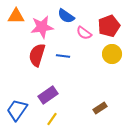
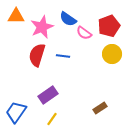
blue semicircle: moved 2 px right, 3 px down
pink star: rotated 15 degrees counterclockwise
blue trapezoid: moved 1 px left, 2 px down
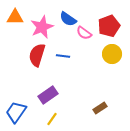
orange triangle: moved 1 px left, 1 px down
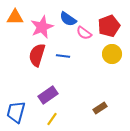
blue trapezoid: rotated 20 degrees counterclockwise
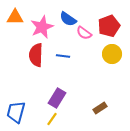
red semicircle: moved 1 px left; rotated 15 degrees counterclockwise
purple rectangle: moved 9 px right, 3 px down; rotated 24 degrees counterclockwise
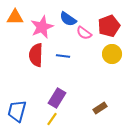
blue trapezoid: moved 1 px right, 1 px up
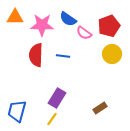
pink star: moved 2 px up; rotated 25 degrees clockwise
